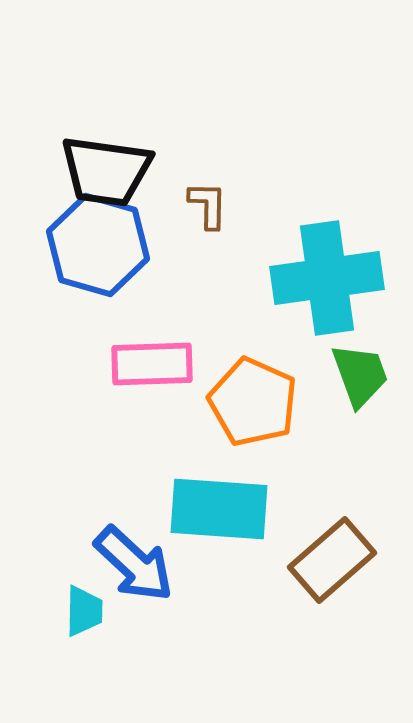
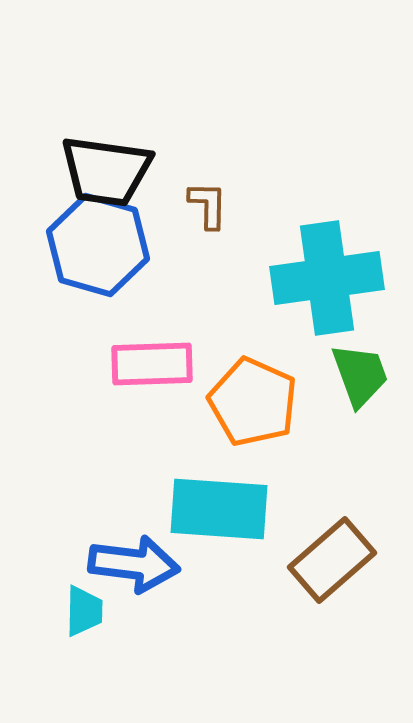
blue arrow: rotated 36 degrees counterclockwise
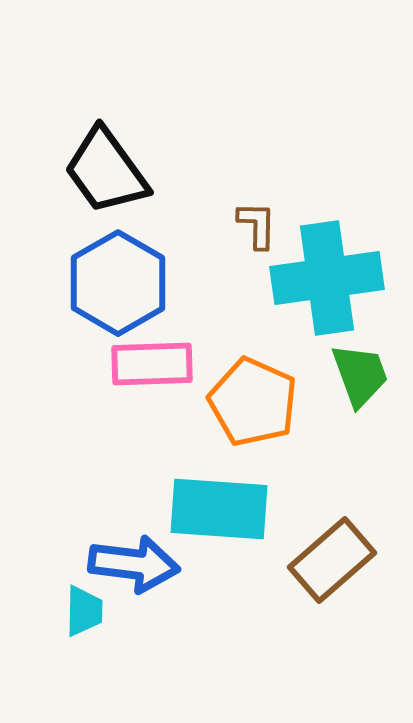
black trapezoid: rotated 46 degrees clockwise
brown L-shape: moved 49 px right, 20 px down
blue hexagon: moved 20 px right, 38 px down; rotated 14 degrees clockwise
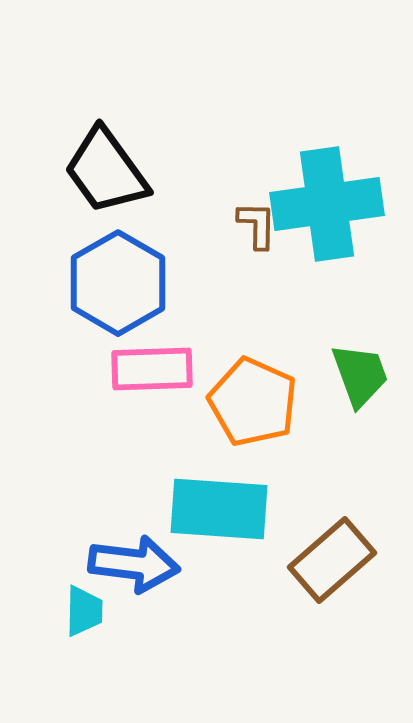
cyan cross: moved 74 px up
pink rectangle: moved 5 px down
